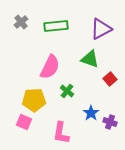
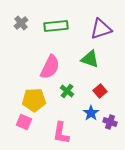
gray cross: moved 1 px down
purple triangle: rotated 10 degrees clockwise
red square: moved 10 px left, 12 px down
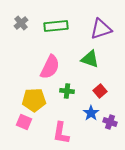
green cross: rotated 32 degrees counterclockwise
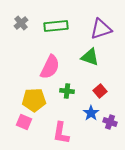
green triangle: moved 2 px up
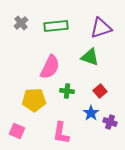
purple triangle: moved 1 px up
pink square: moved 7 px left, 9 px down
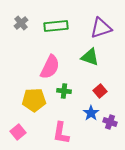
green cross: moved 3 px left
pink square: moved 1 px right, 1 px down; rotated 28 degrees clockwise
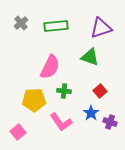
pink L-shape: moved 11 px up; rotated 45 degrees counterclockwise
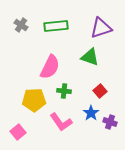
gray cross: moved 2 px down; rotated 16 degrees counterclockwise
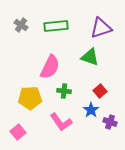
yellow pentagon: moved 4 px left, 2 px up
blue star: moved 3 px up
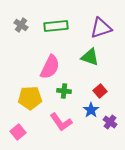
purple cross: rotated 16 degrees clockwise
